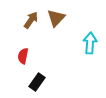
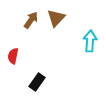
cyan arrow: moved 2 px up
red semicircle: moved 10 px left
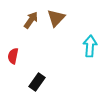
cyan arrow: moved 5 px down
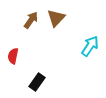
cyan arrow: rotated 30 degrees clockwise
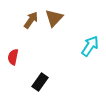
brown triangle: moved 2 px left
red semicircle: moved 1 px down
black rectangle: moved 3 px right
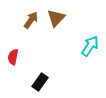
brown triangle: moved 2 px right
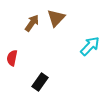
brown arrow: moved 1 px right, 3 px down
cyan arrow: rotated 10 degrees clockwise
red semicircle: moved 1 px left, 1 px down
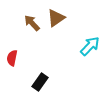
brown triangle: rotated 12 degrees clockwise
brown arrow: rotated 78 degrees counterclockwise
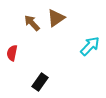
red semicircle: moved 5 px up
